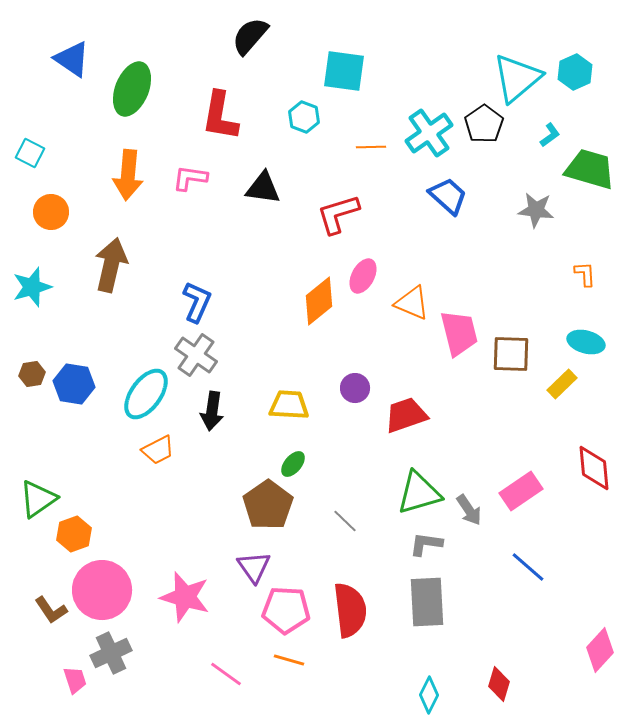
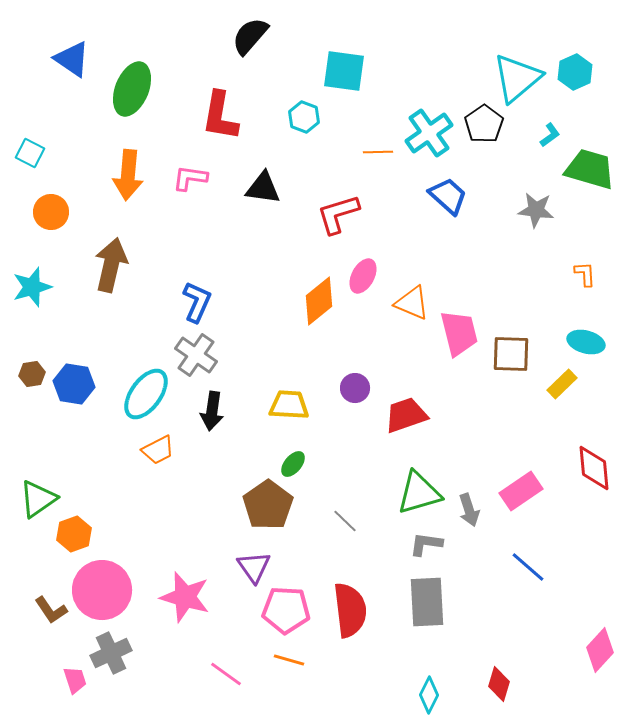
orange line at (371, 147): moved 7 px right, 5 px down
gray arrow at (469, 510): rotated 16 degrees clockwise
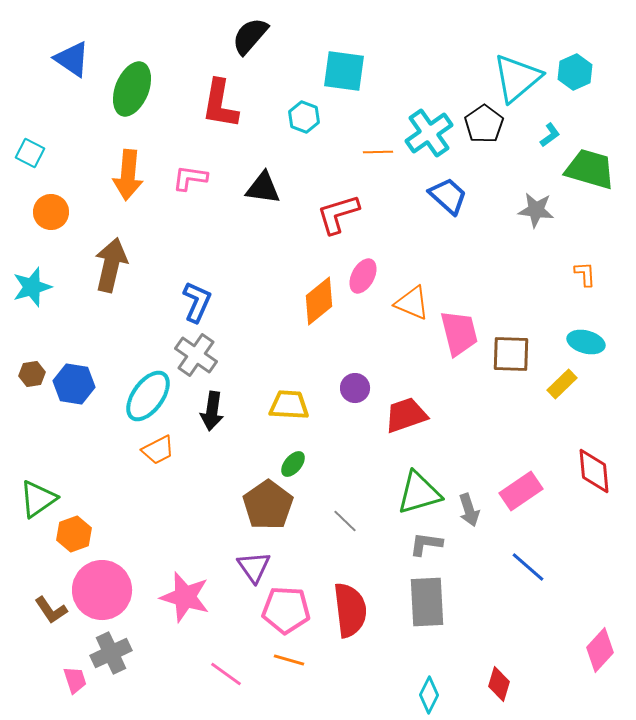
red L-shape at (220, 116): moved 12 px up
cyan ellipse at (146, 394): moved 2 px right, 2 px down
red diamond at (594, 468): moved 3 px down
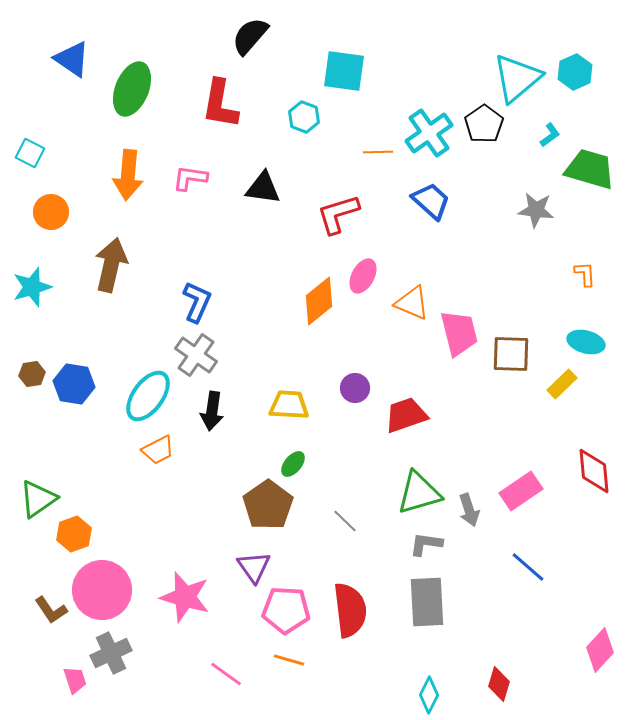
blue trapezoid at (448, 196): moved 17 px left, 5 px down
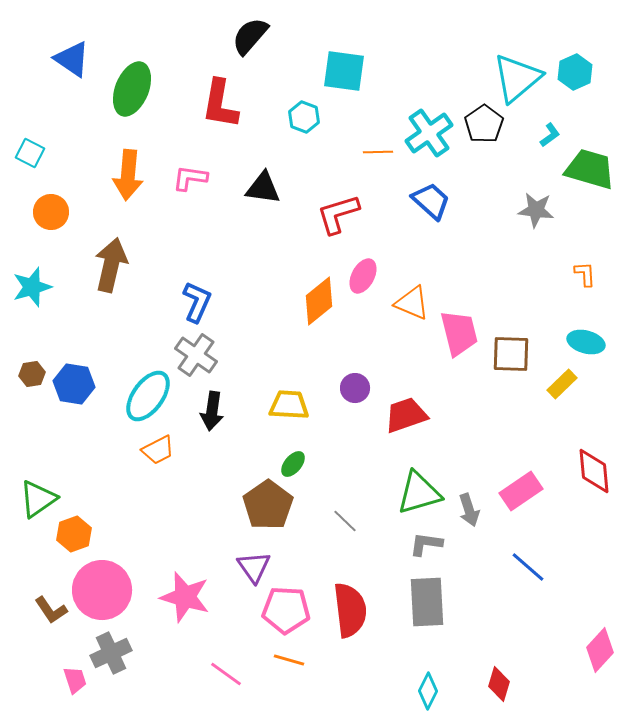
cyan diamond at (429, 695): moved 1 px left, 4 px up
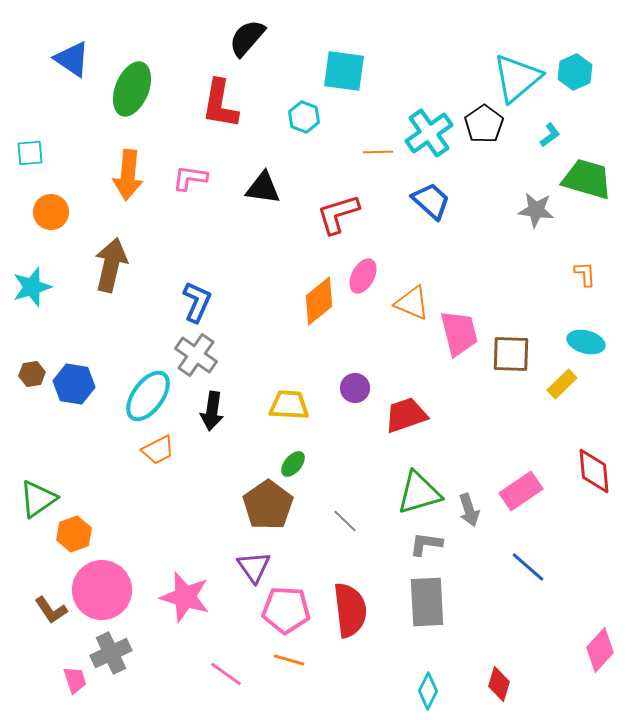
black semicircle at (250, 36): moved 3 px left, 2 px down
cyan square at (30, 153): rotated 32 degrees counterclockwise
green trapezoid at (590, 169): moved 3 px left, 10 px down
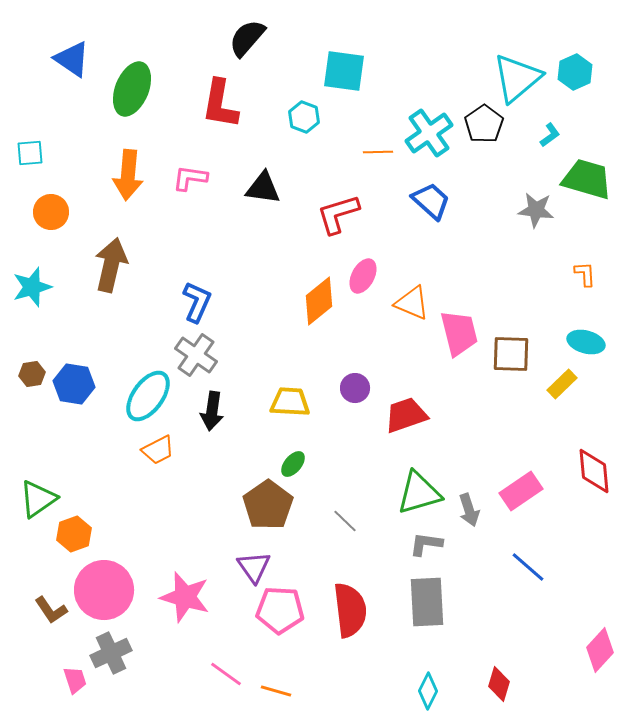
yellow trapezoid at (289, 405): moved 1 px right, 3 px up
pink circle at (102, 590): moved 2 px right
pink pentagon at (286, 610): moved 6 px left
orange line at (289, 660): moved 13 px left, 31 px down
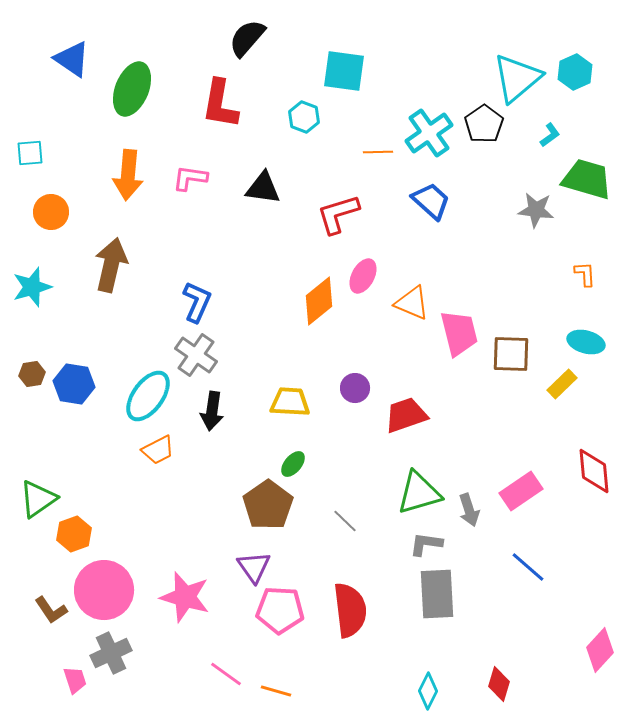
gray rectangle at (427, 602): moved 10 px right, 8 px up
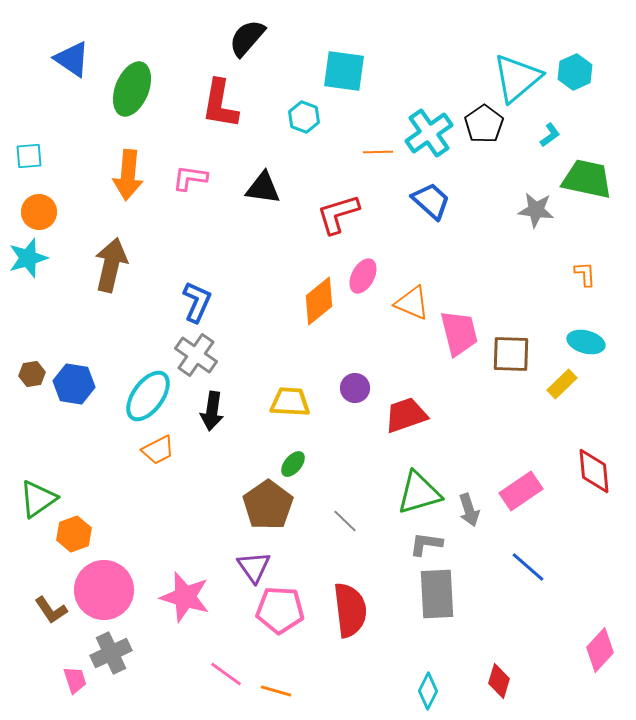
cyan square at (30, 153): moved 1 px left, 3 px down
green trapezoid at (587, 179): rotated 4 degrees counterclockwise
orange circle at (51, 212): moved 12 px left
cyan star at (32, 287): moved 4 px left, 29 px up
red diamond at (499, 684): moved 3 px up
